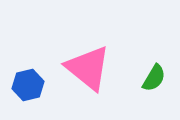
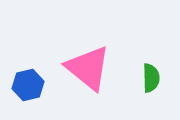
green semicircle: moved 3 px left; rotated 32 degrees counterclockwise
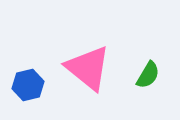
green semicircle: moved 3 px left, 3 px up; rotated 32 degrees clockwise
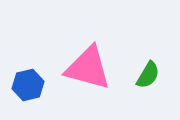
pink triangle: rotated 24 degrees counterclockwise
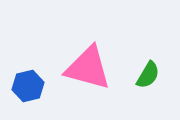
blue hexagon: moved 1 px down
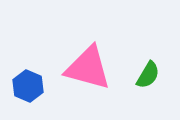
blue hexagon: rotated 24 degrees counterclockwise
